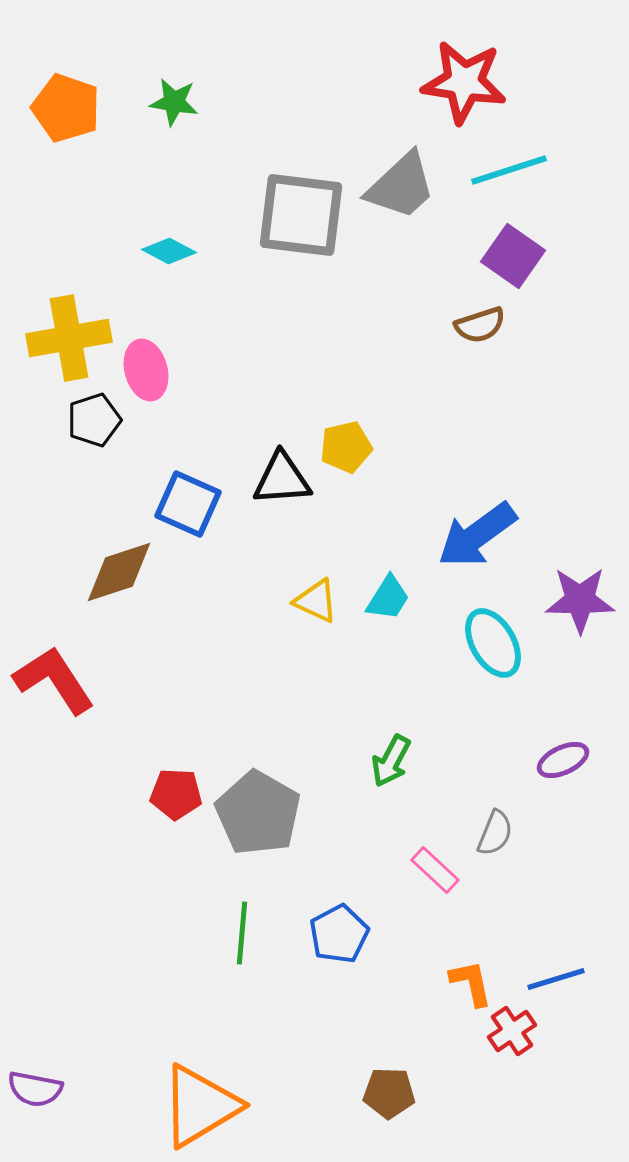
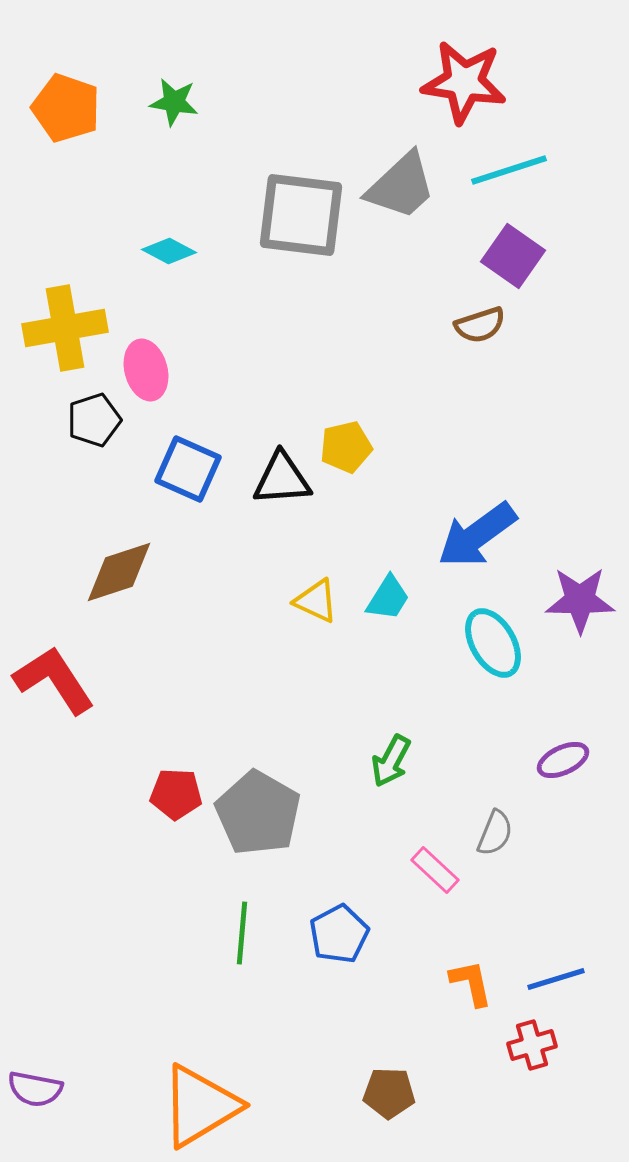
yellow cross: moved 4 px left, 10 px up
blue square: moved 35 px up
red cross: moved 20 px right, 14 px down; rotated 18 degrees clockwise
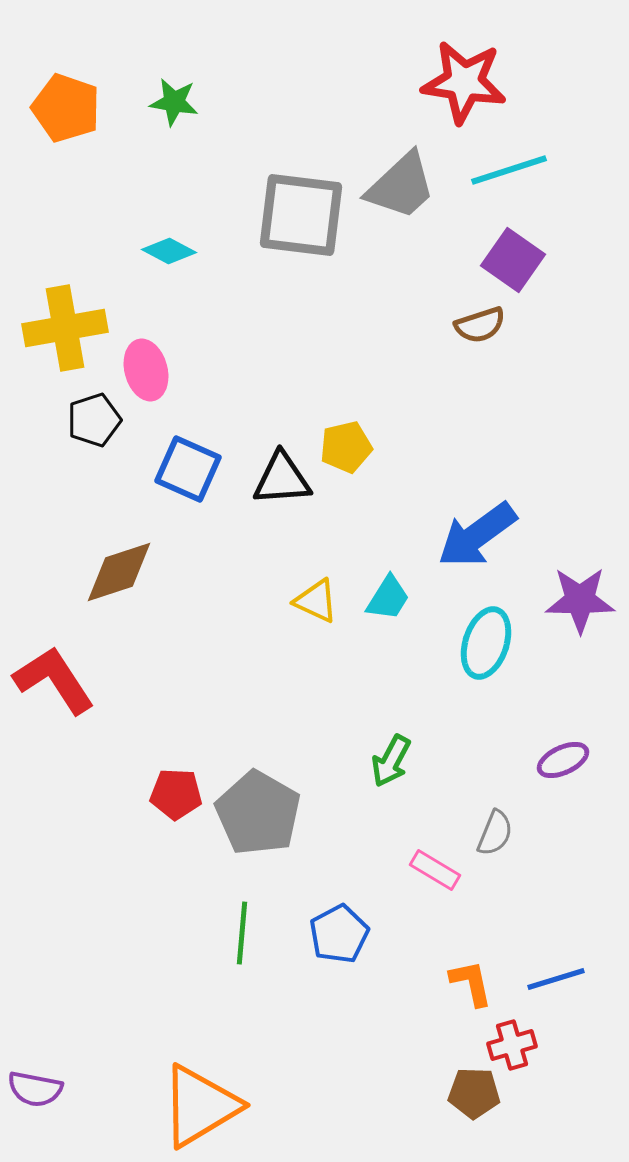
purple square: moved 4 px down
cyan ellipse: moved 7 px left; rotated 48 degrees clockwise
pink rectangle: rotated 12 degrees counterclockwise
red cross: moved 20 px left
brown pentagon: moved 85 px right
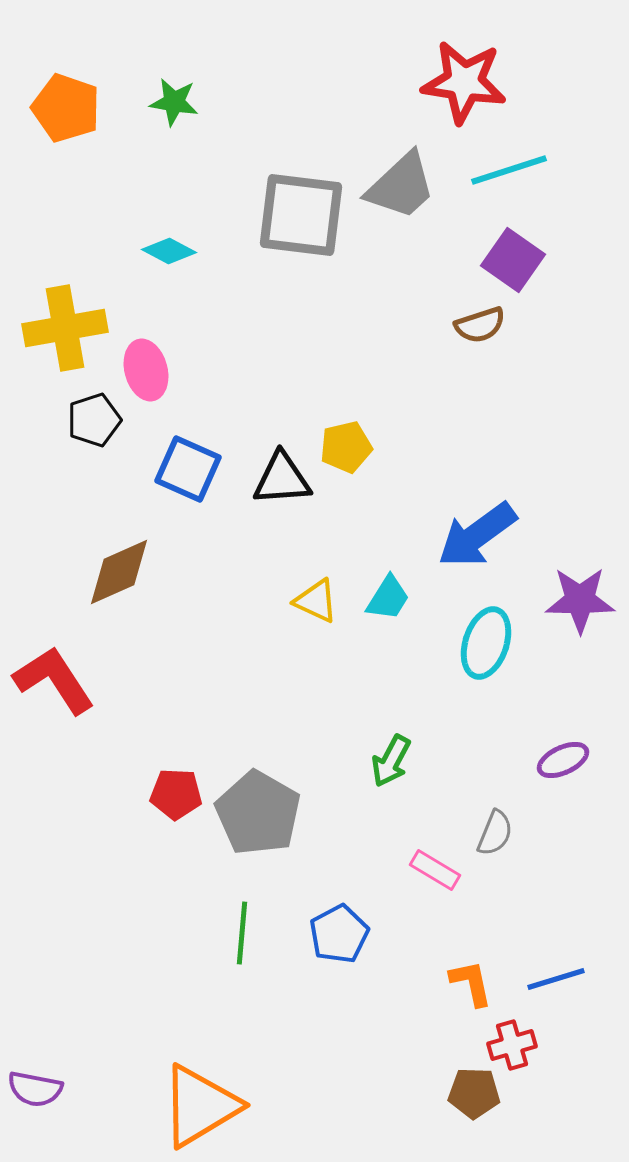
brown diamond: rotated 6 degrees counterclockwise
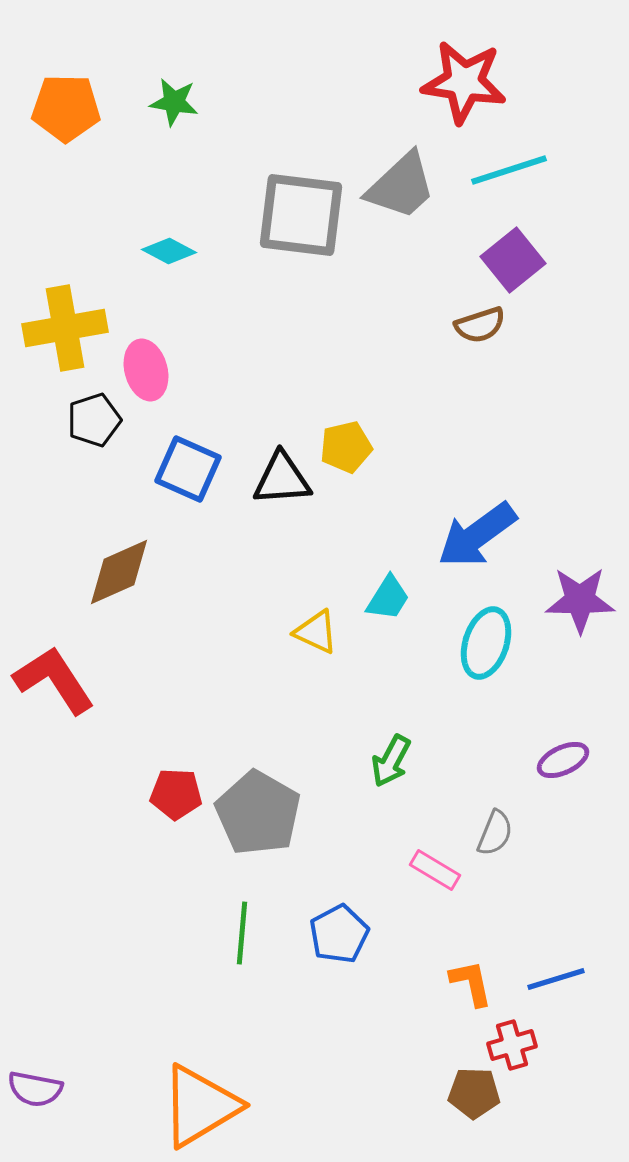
orange pentagon: rotated 18 degrees counterclockwise
purple square: rotated 16 degrees clockwise
yellow triangle: moved 31 px down
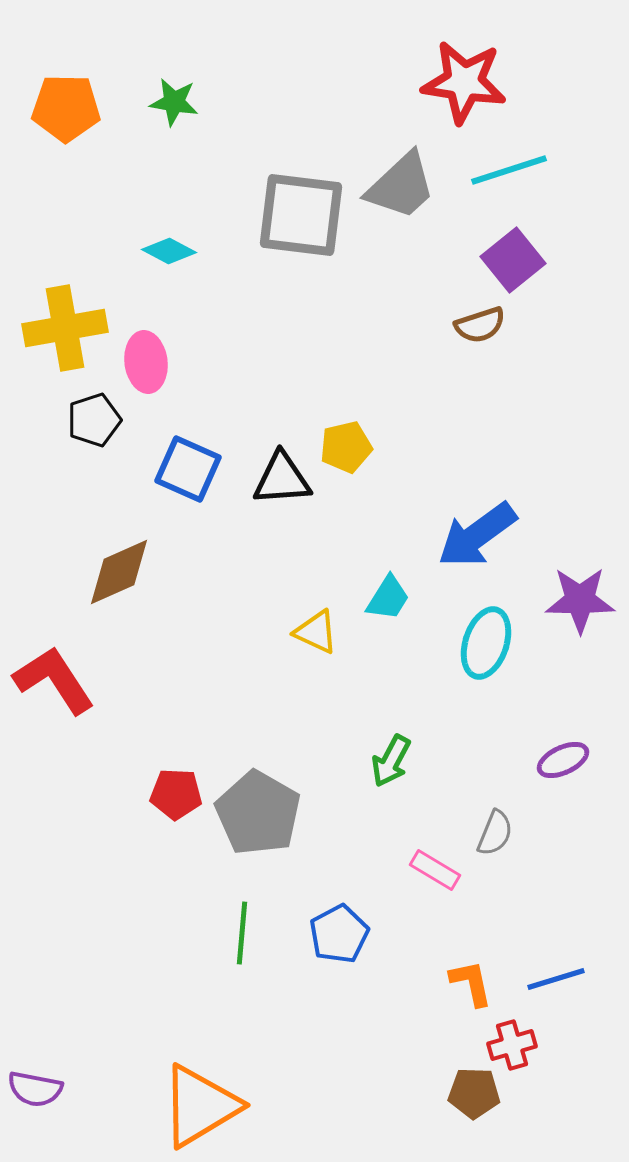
pink ellipse: moved 8 px up; rotated 8 degrees clockwise
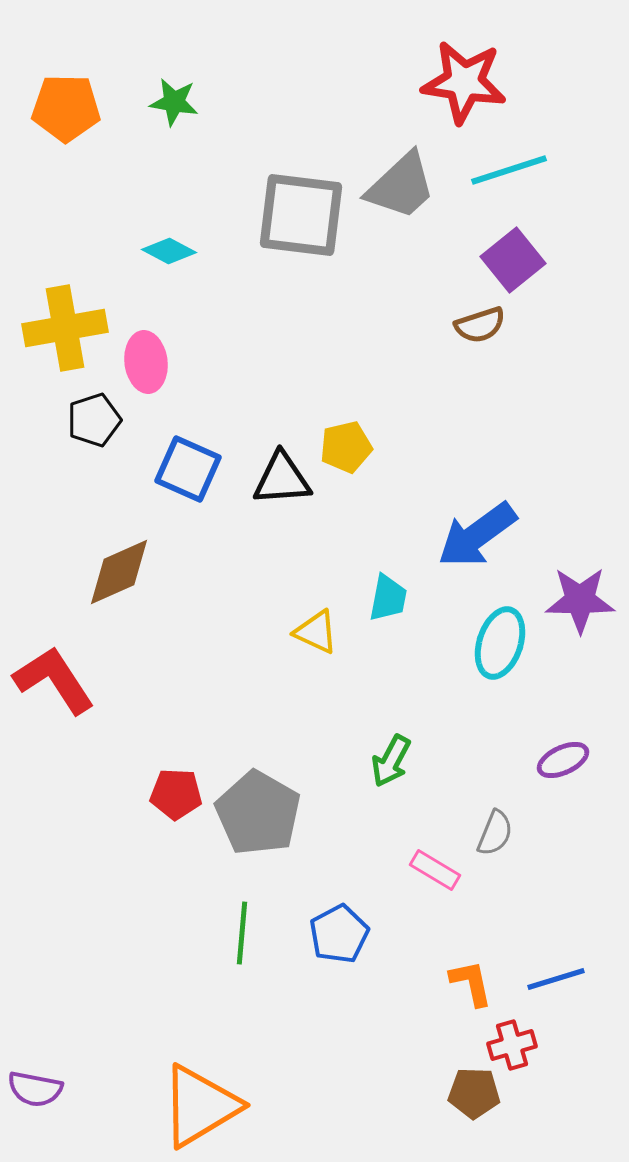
cyan trapezoid: rotated 21 degrees counterclockwise
cyan ellipse: moved 14 px right
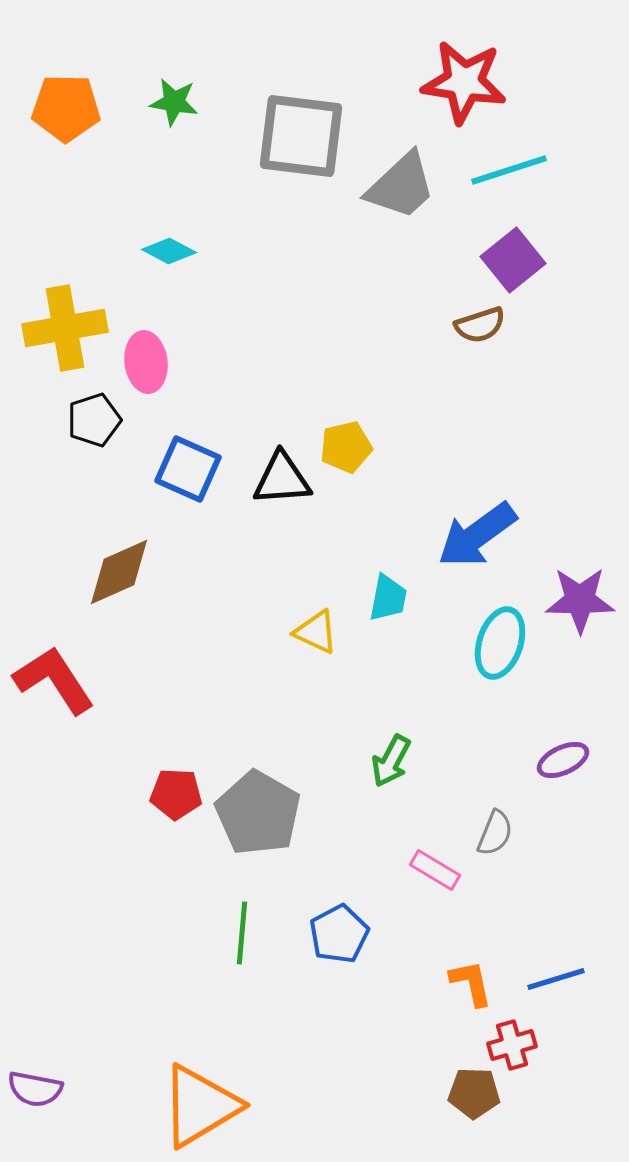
gray square: moved 79 px up
